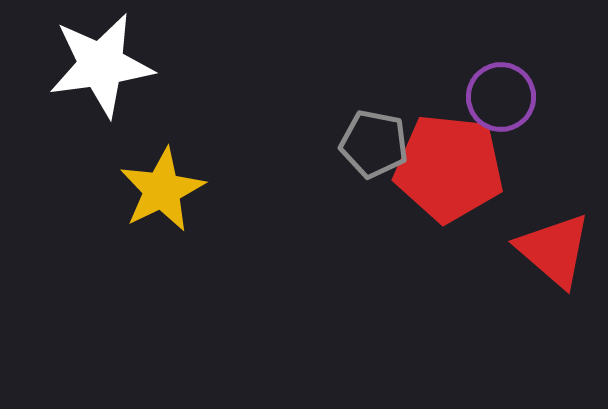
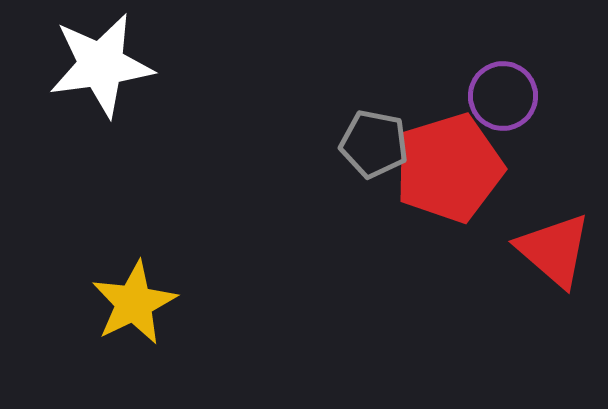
purple circle: moved 2 px right, 1 px up
red pentagon: rotated 23 degrees counterclockwise
yellow star: moved 28 px left, 113 px down
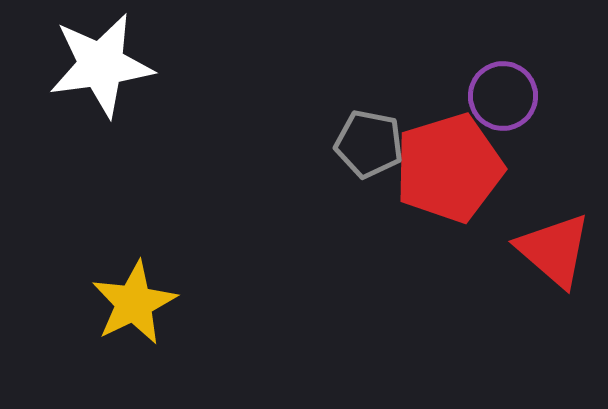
gray pentagon: moved 5 px left
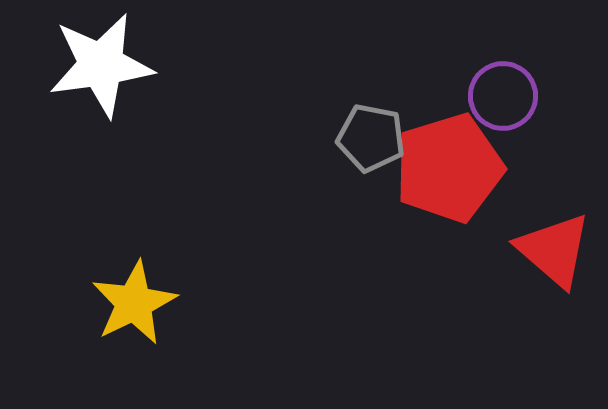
gray pentagon: moved 2 px right, 6 px up
